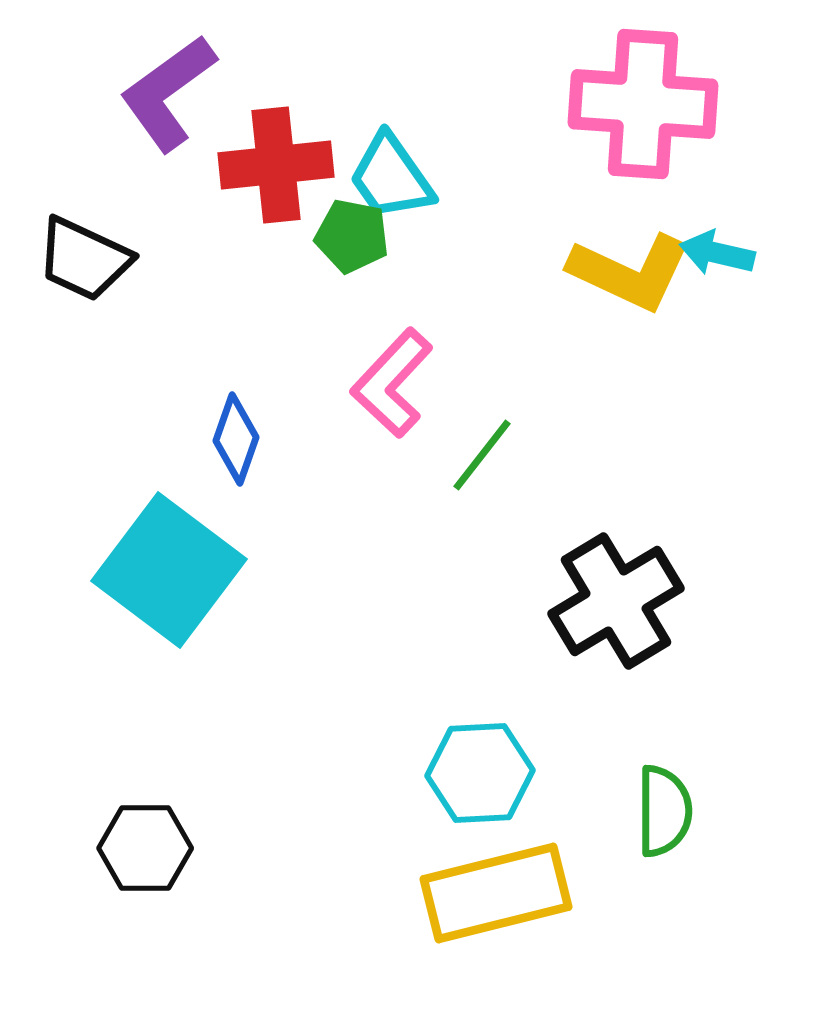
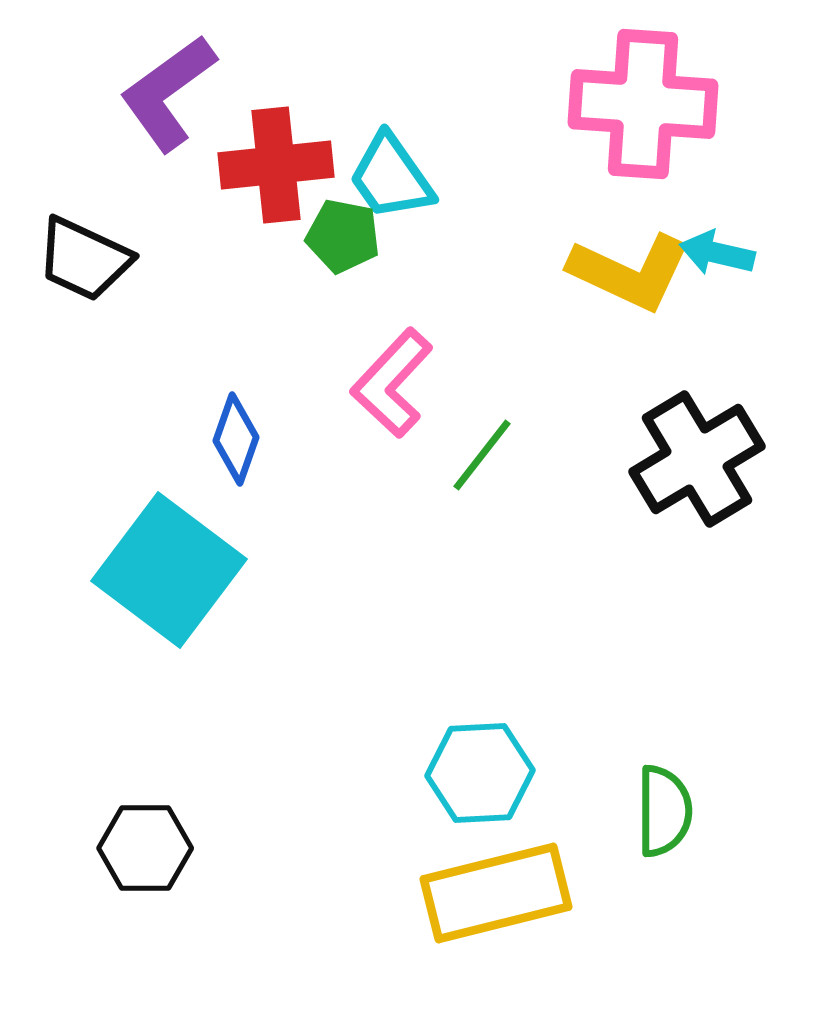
green pentagon: moved 9 px left
black cross: moved 81 px right, 142 px up
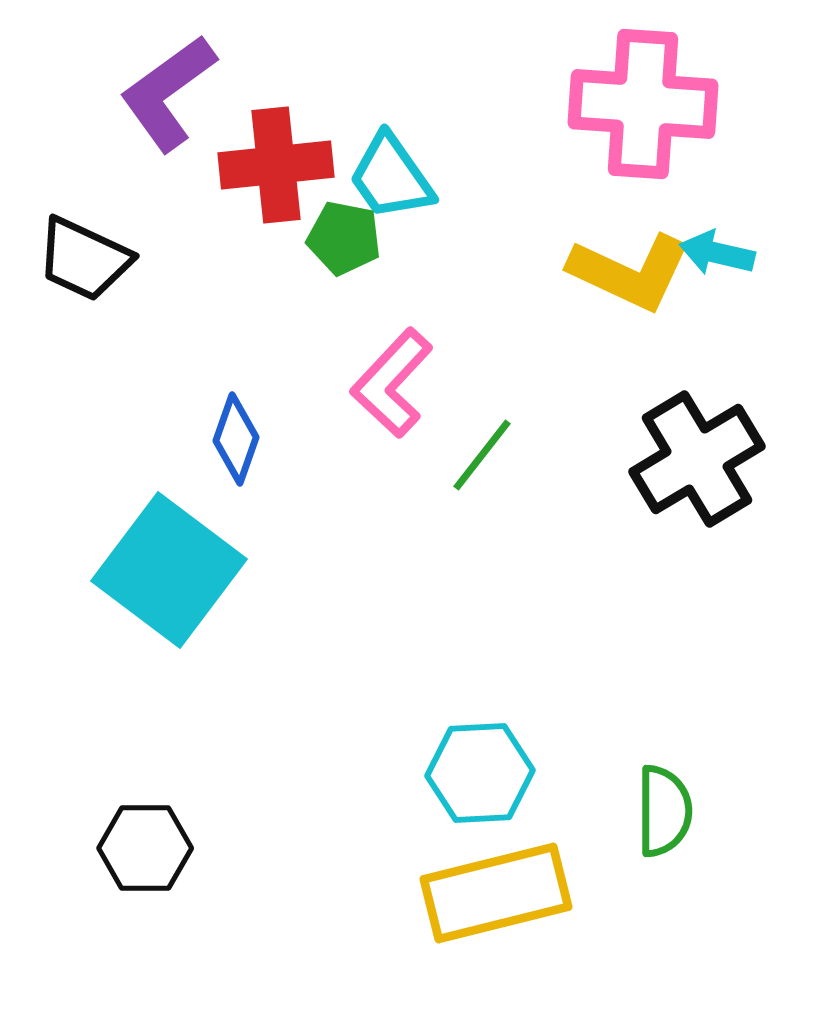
green pentagon: moved 1 px right, 2 px down
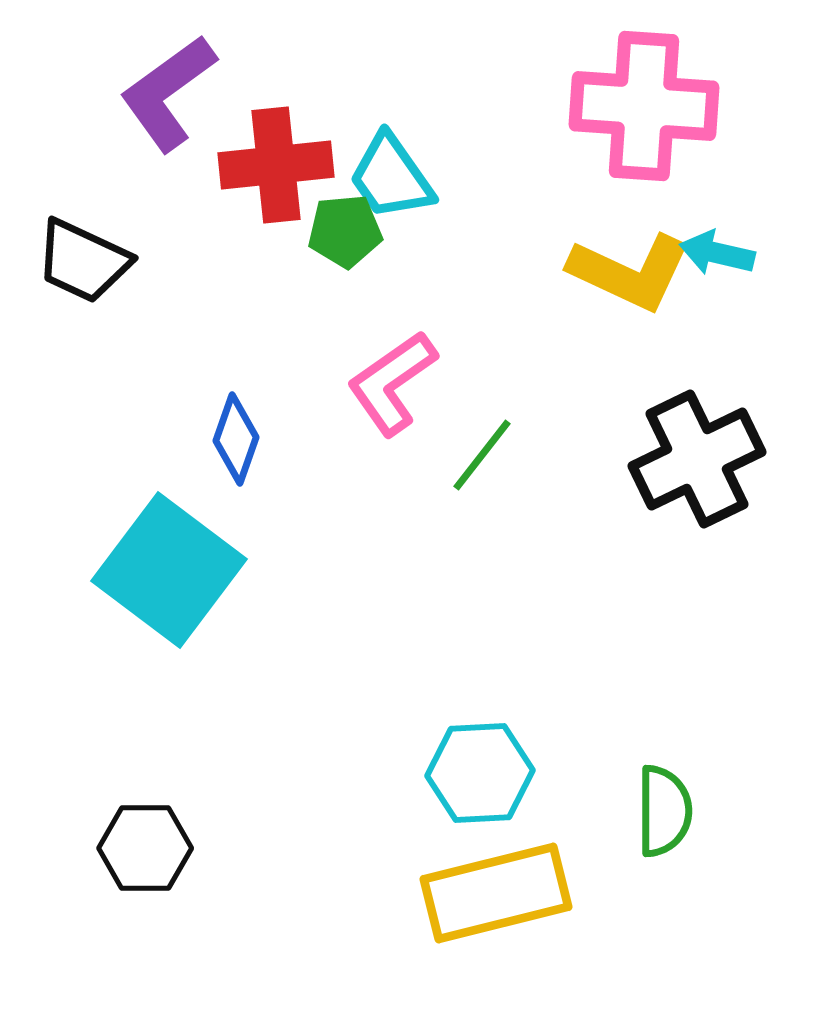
pink cross: moved 1 px right, 2 px down
green pentagon: moved 1 px right, 7 px up; rotated 16 degrees counterclockwise
black trapezoid: moved 1 px left, 2 px down
pink L-shape: rotated 12 degrees clockwise
black cross: rotated 5 degrees clockwise
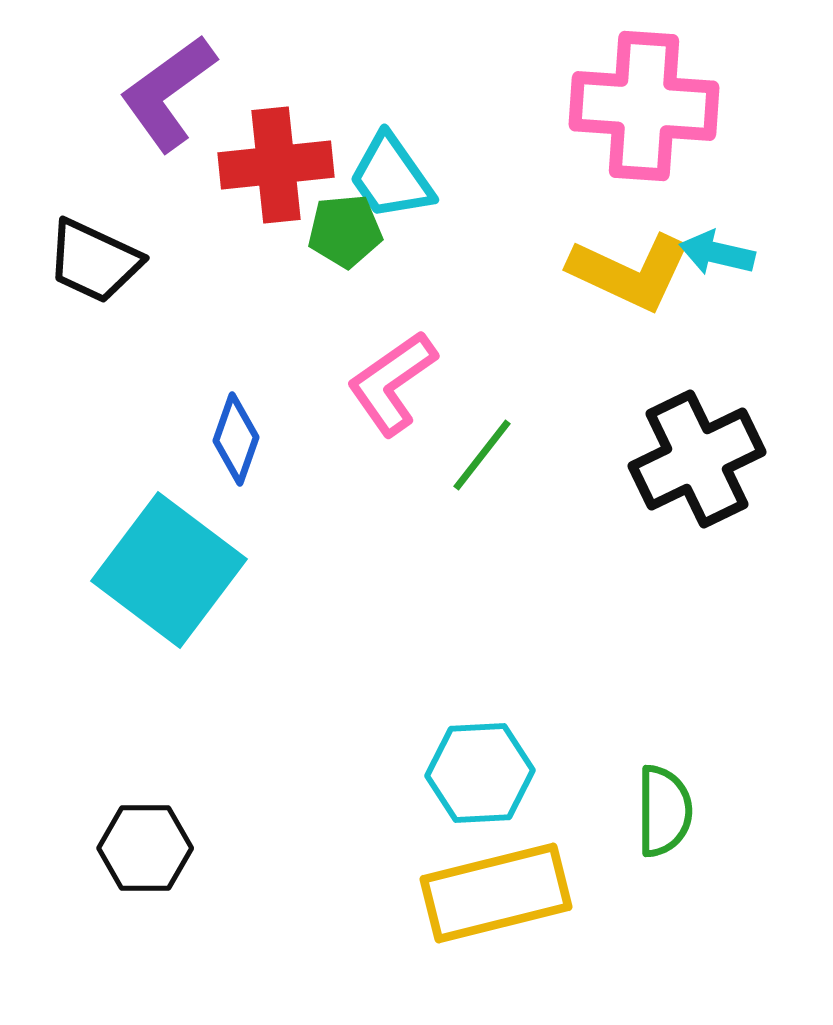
black trapezoid: moved 11 px right
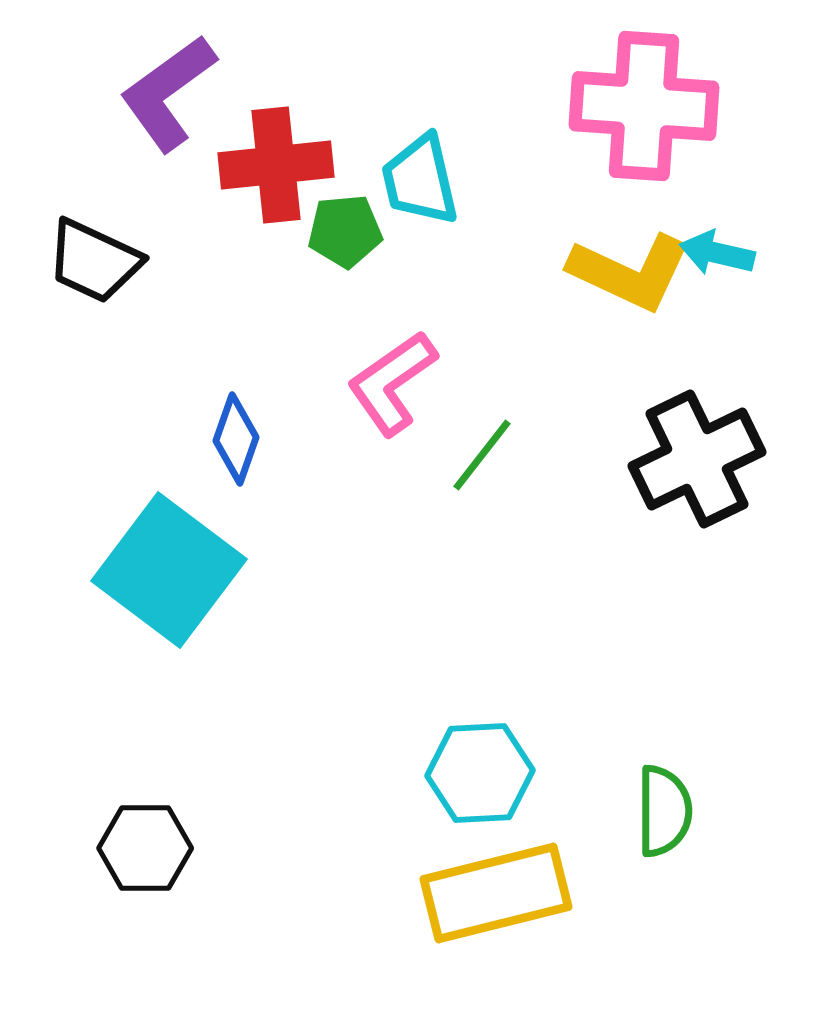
cyan trapezoid: moved 29 px right, 3 px down; rotated 22 degrees clockwise
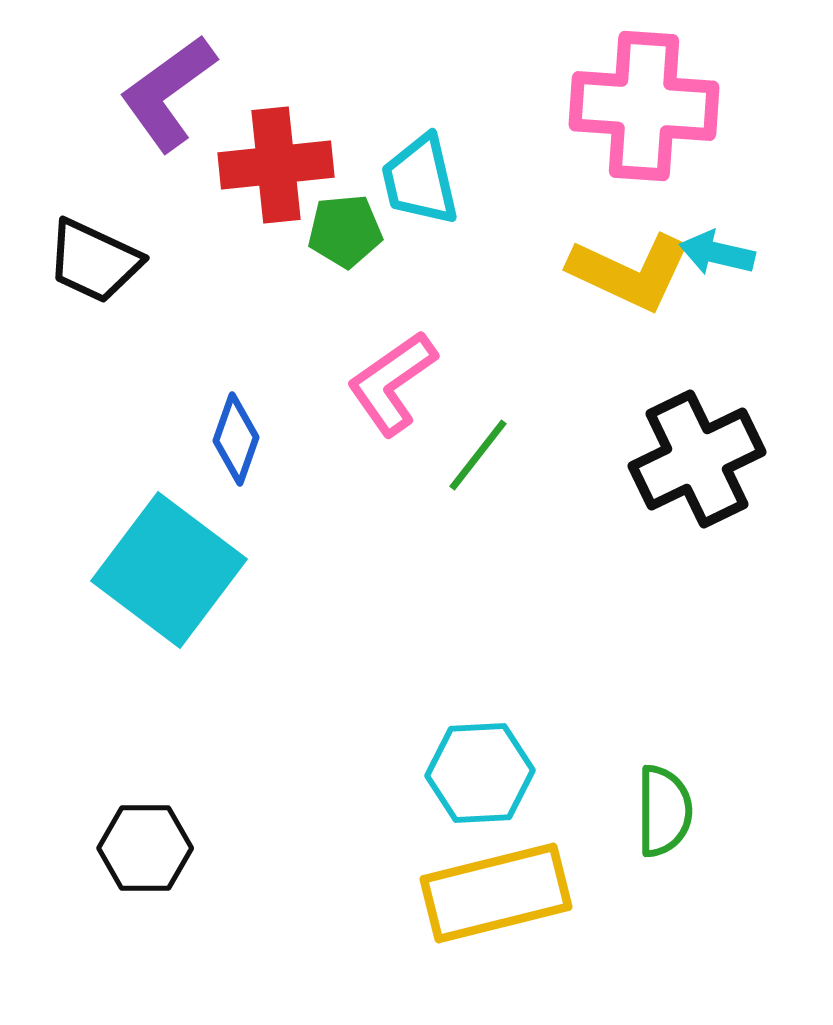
green line: moved 4 px left
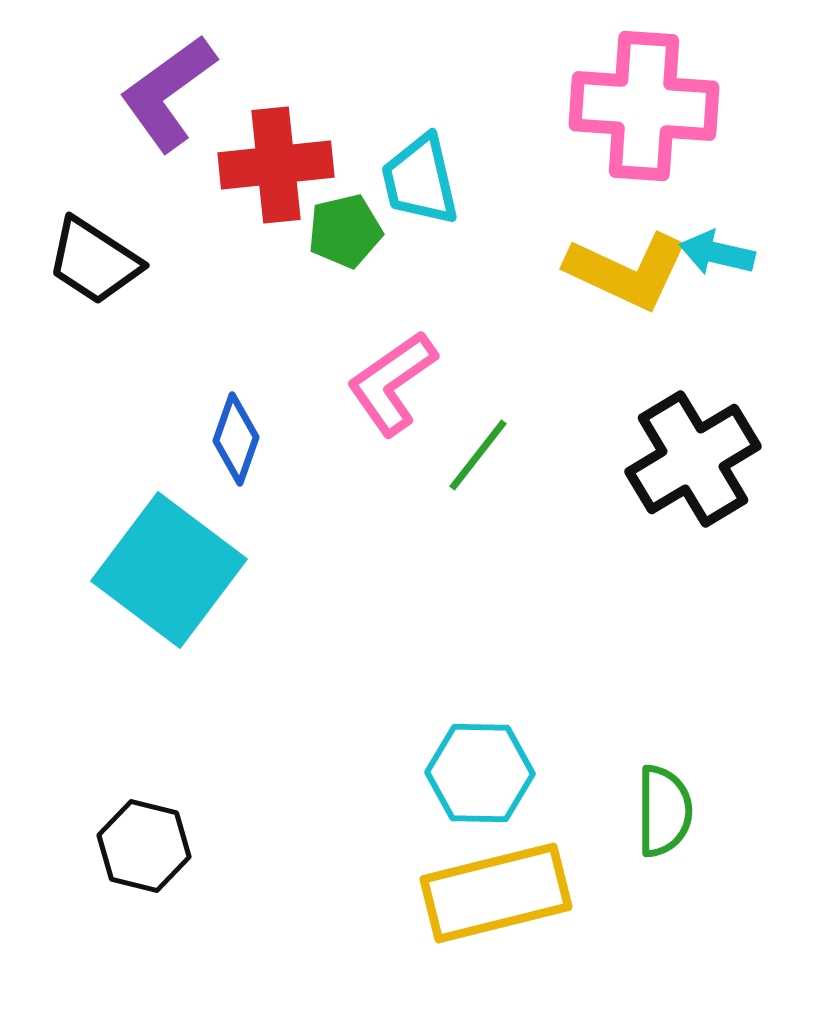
green pentagon: rotated 8 degrees counterclockwise
black trapezoid: rotated 8 degrees clockwise
yellow L-shape: moved 3 px left, 1 px up
black cross: moved 4 px left; rotated 5 degrees counterclockwise
cyan hexagon: rotated 4 degrees clockwise
black hexagon: moved 1 px left, 2 px up; rotated 14 degrees clockwise
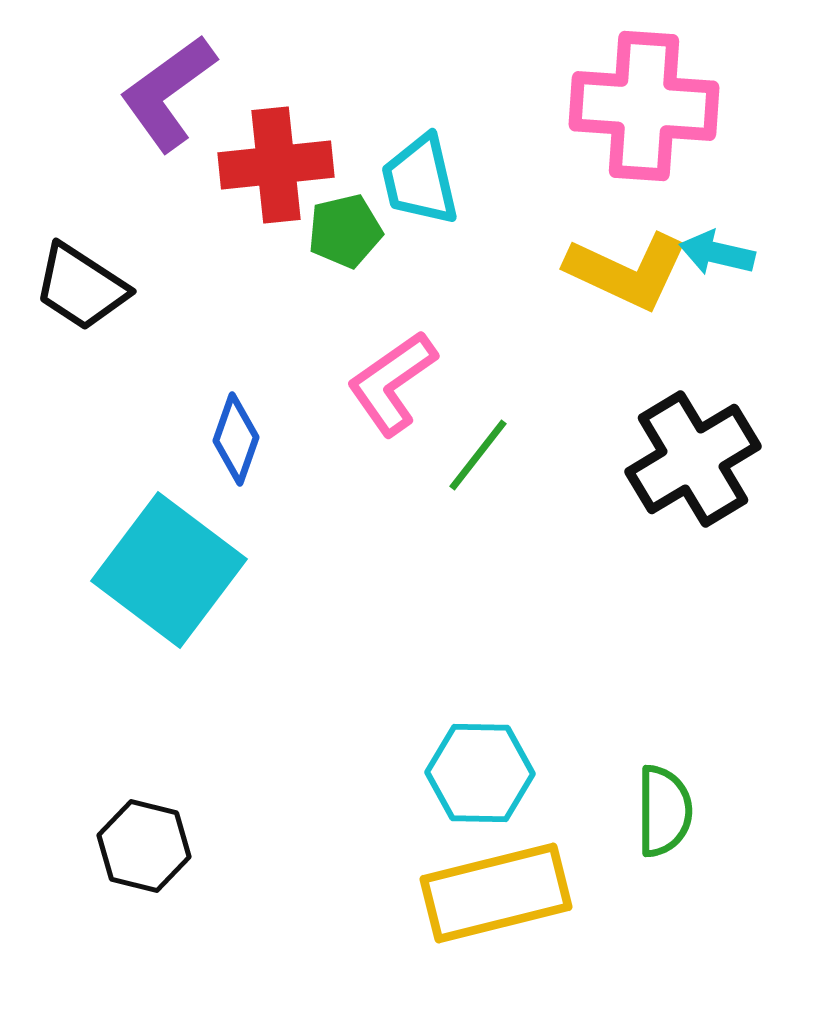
black trapezoid: moved 13 px left, 26 px down
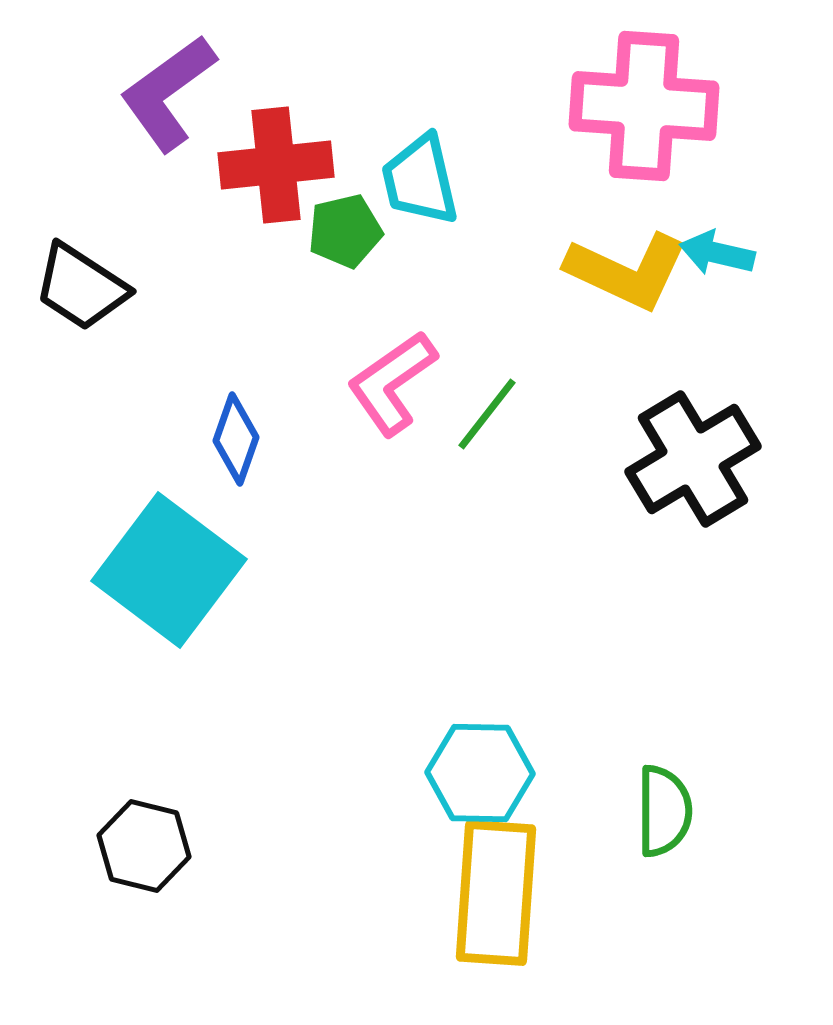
green line: moved 9 px right, 41 px up
yellow rectangle: rotated 72 degrees counterclockwise
